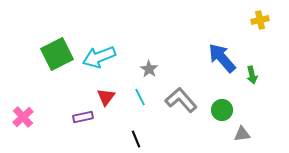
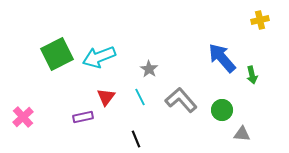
gray triangle: rotated 12 degrees clockwise
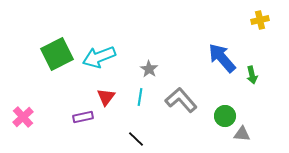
cyan line: rotated 36 degrees clockwise
green circle: moved 3 px right, 6 px down
black line: rotated 24 degrees counterclockwise
